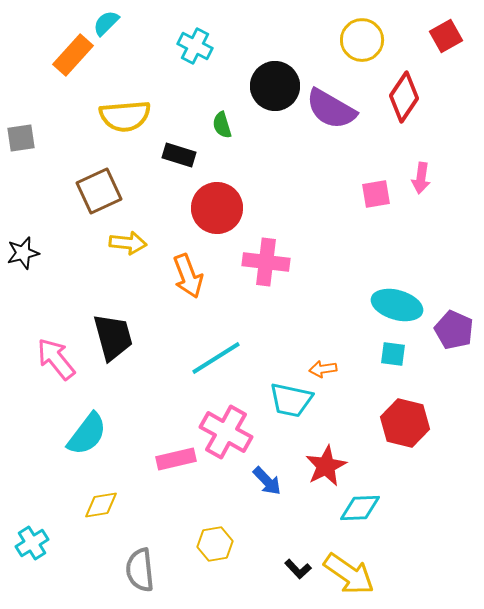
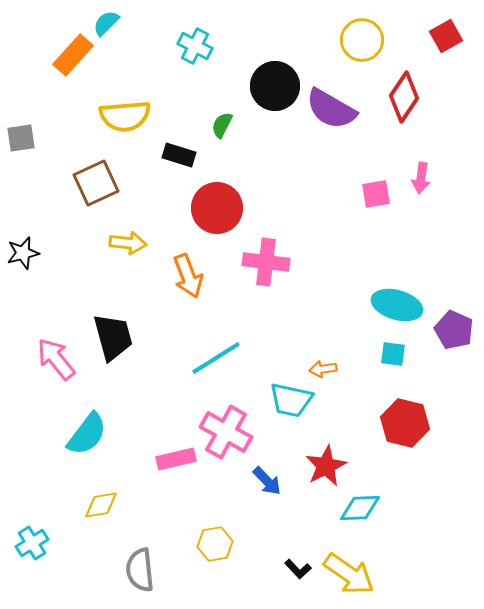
green semicircle at (222, 125): rotated 44 degrees clockwise
brown square at (99, 191): moved 3 px left, 8 px up
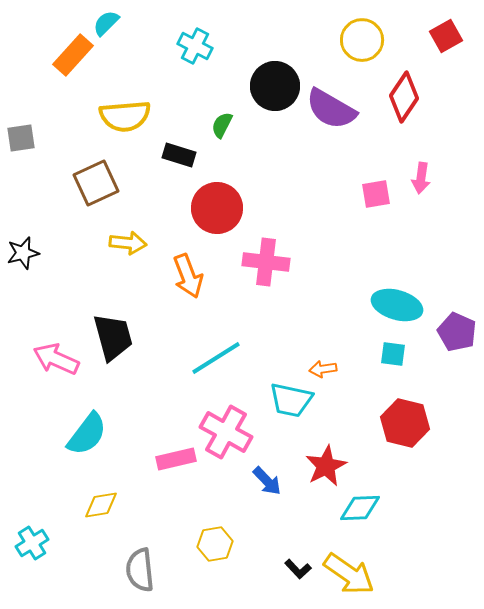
purple pentagon at (454, 330): moved 3 px right, 2 px down
pink arrow at (56, 359): rotated 27 degrees counterclockwise
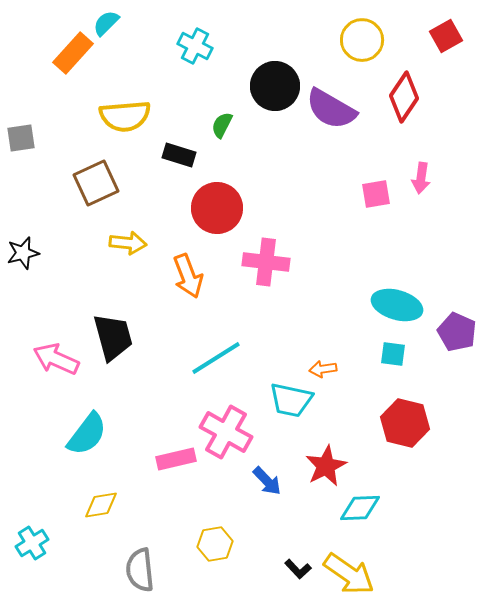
orange rectangle at (73, 55): moved 2 px up
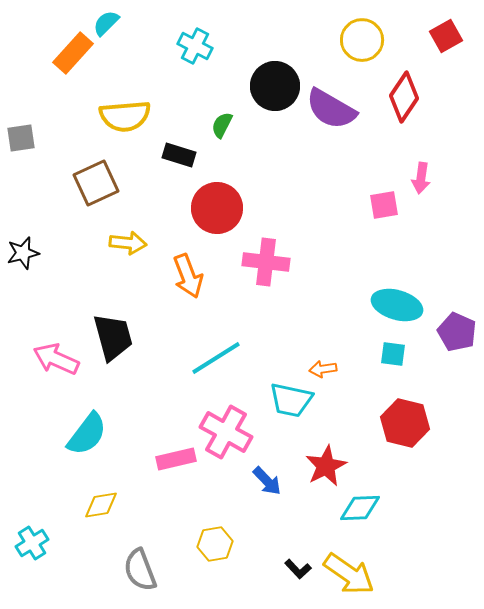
pink square at (376, 194): moved 8 px right, 11 px down
gray semicircle at (140, 570): rotated 15 degrees counterclockwise
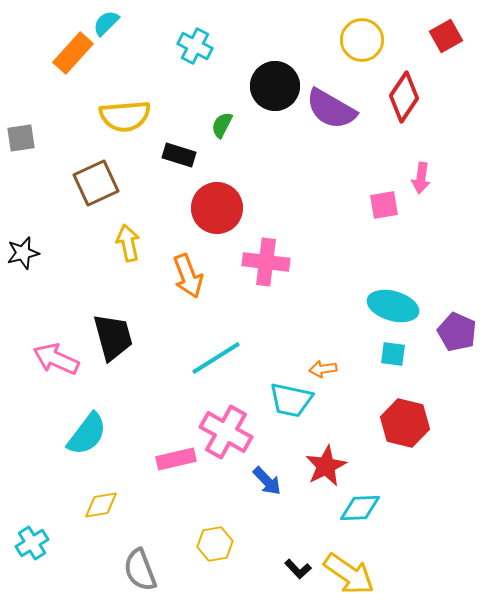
yellow arrow at (128, 243): rotated 108 degrees counterclockwise
cyan ellipse at (397, 305): moved 4 px left, 1 px down
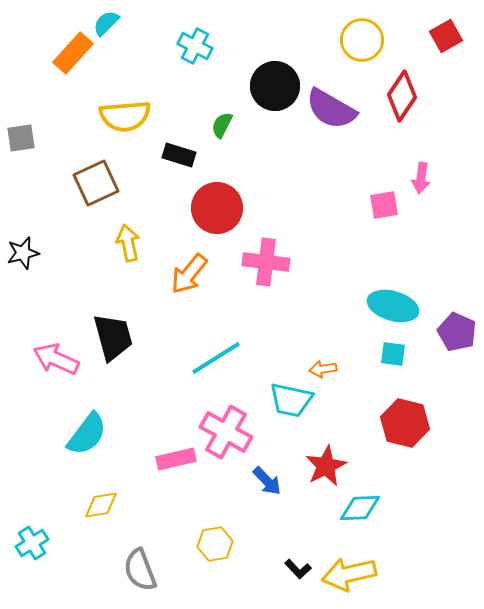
red diamond at (404, 97): moved 2 px left, 1 px up
orange arrow at (188, 276): moved 1 px right, 2 px up; rotated 60 degrees clockwise
yellow arrow at (349, 574): rotated 132 degrees clockwise
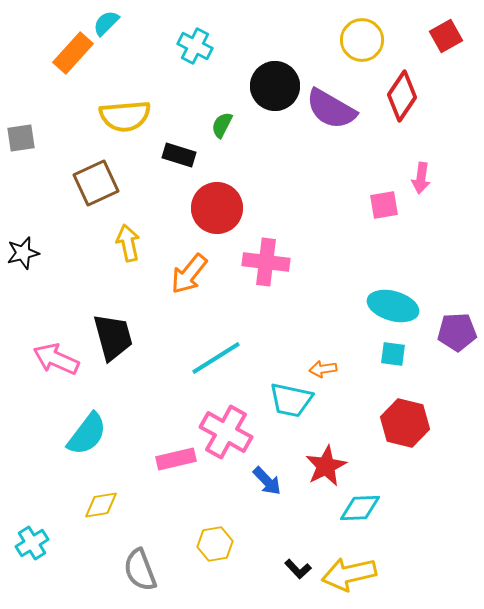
purple pentagon at (457, 332): rotated 27 degrees counterclockwise
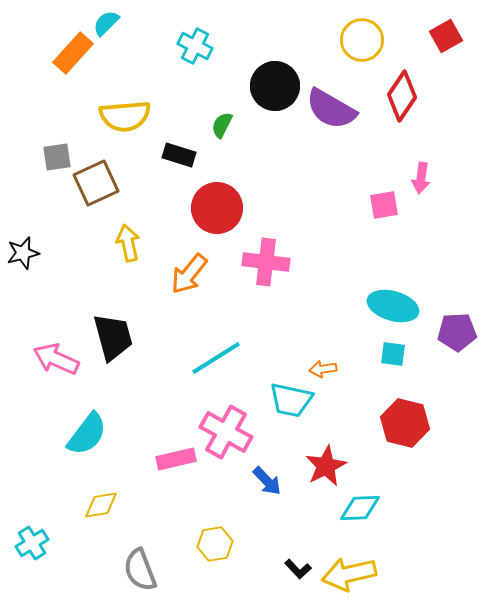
gray square at (21, 138): moved 36 px right, 19 px down
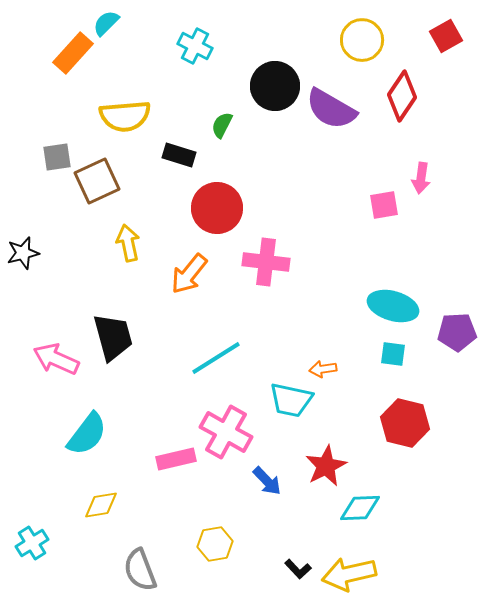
brown square at (96, 183): moved 1 px right, 2 px up
